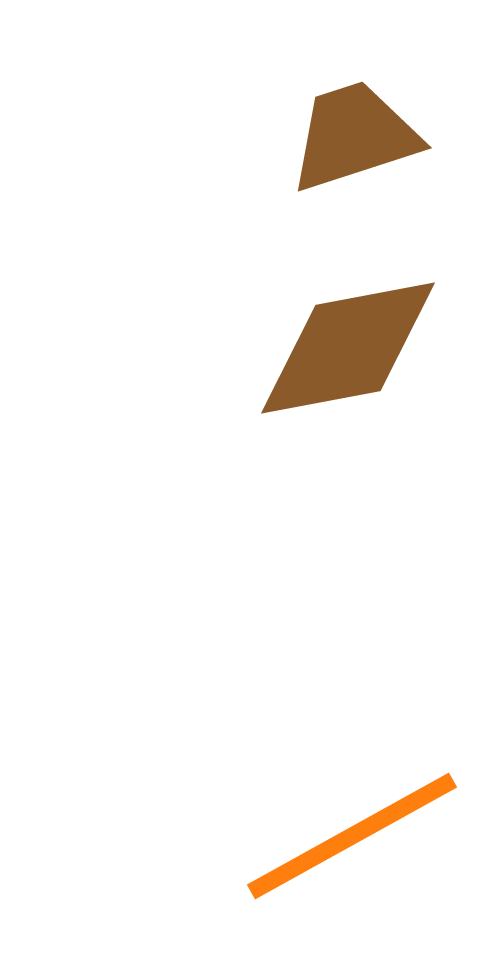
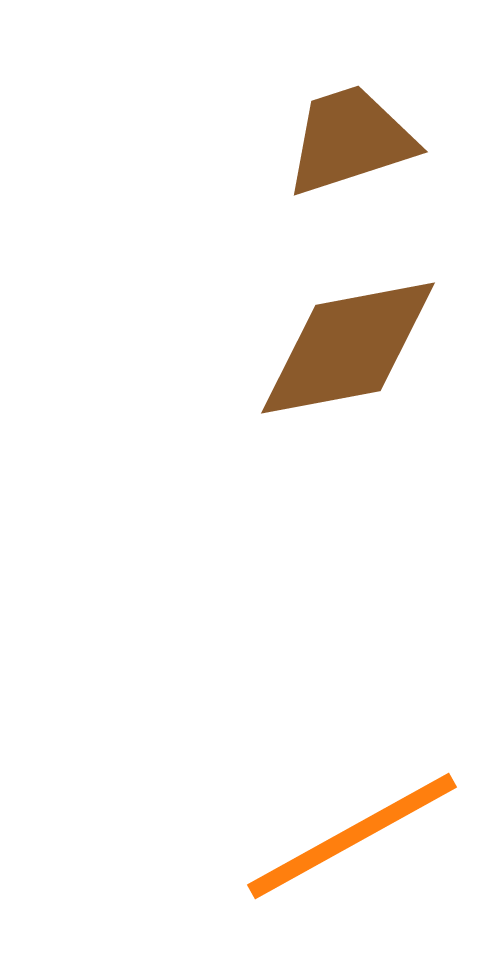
brown trapezoid: moved 4 px left, 4 px down
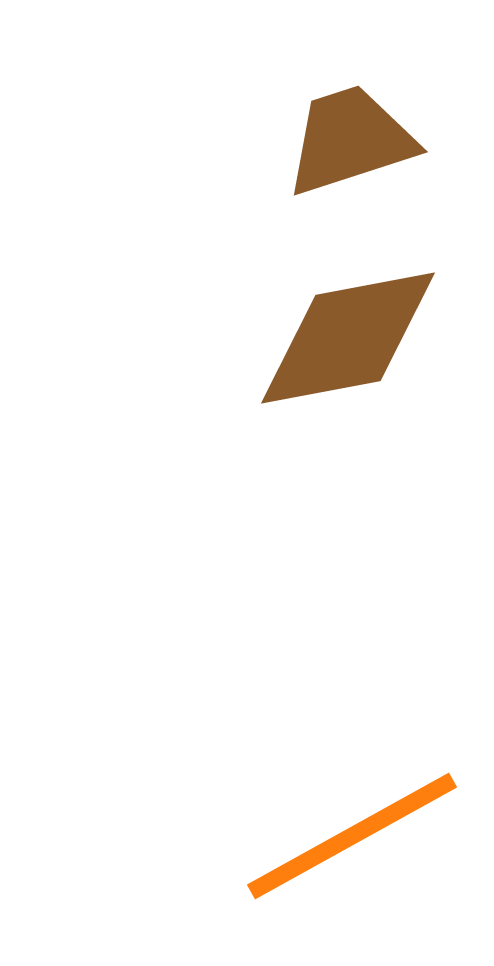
brown diamond: moved 10 px up
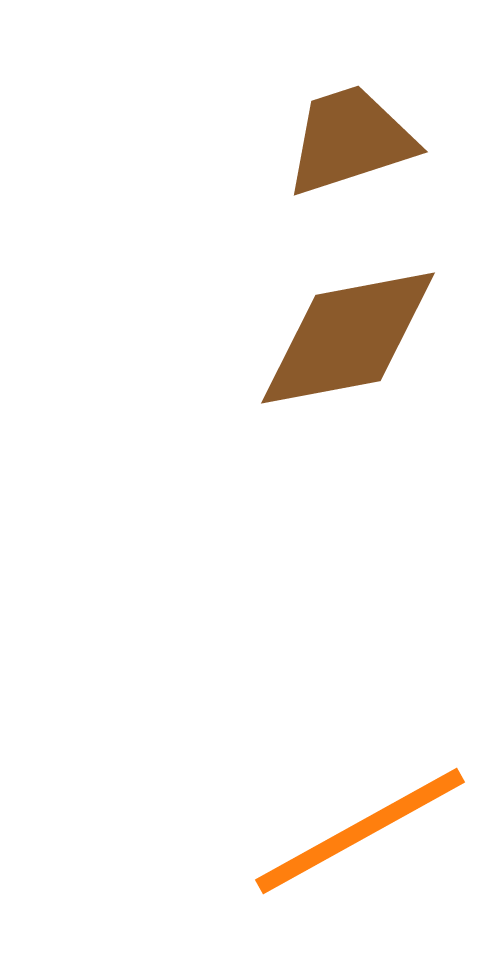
orange line: moved 8 px right, 5 px up
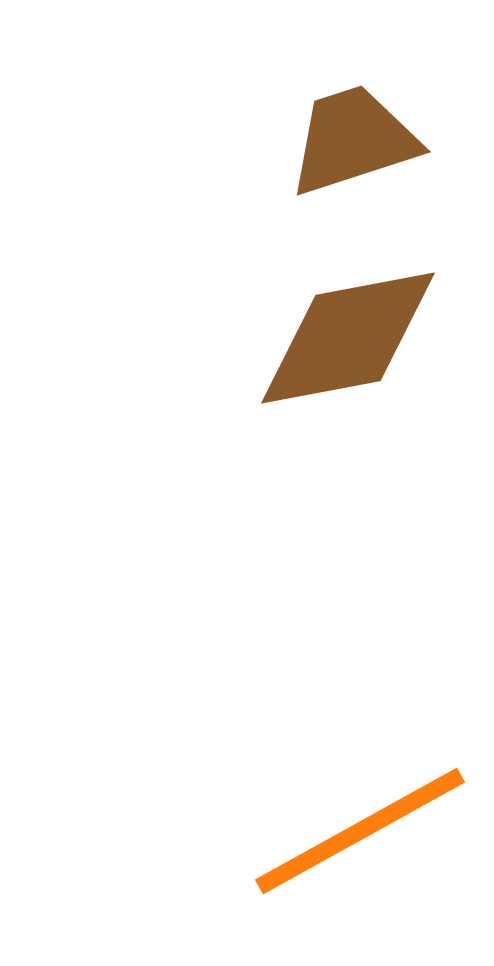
brown trapezoid: moved 3 px right
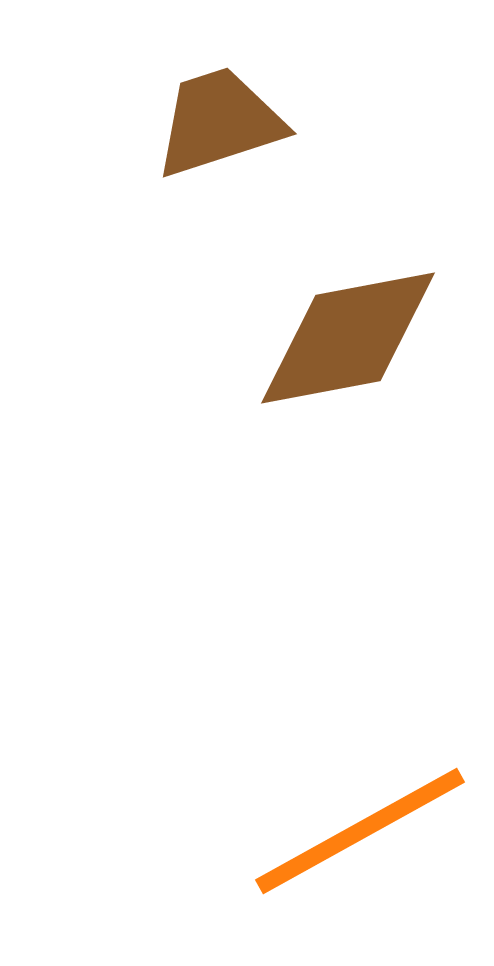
brown trapezoid: moved 134 px left, 18 px up
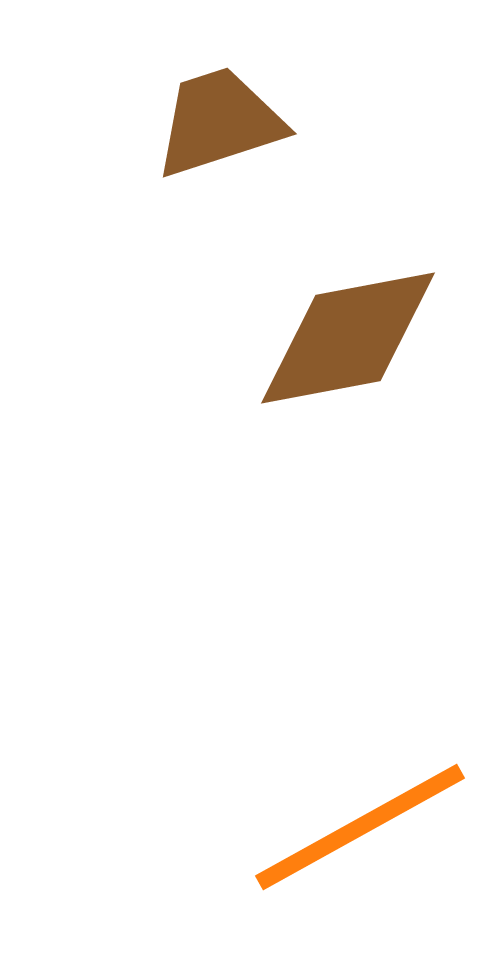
orange line: moved 4 px up
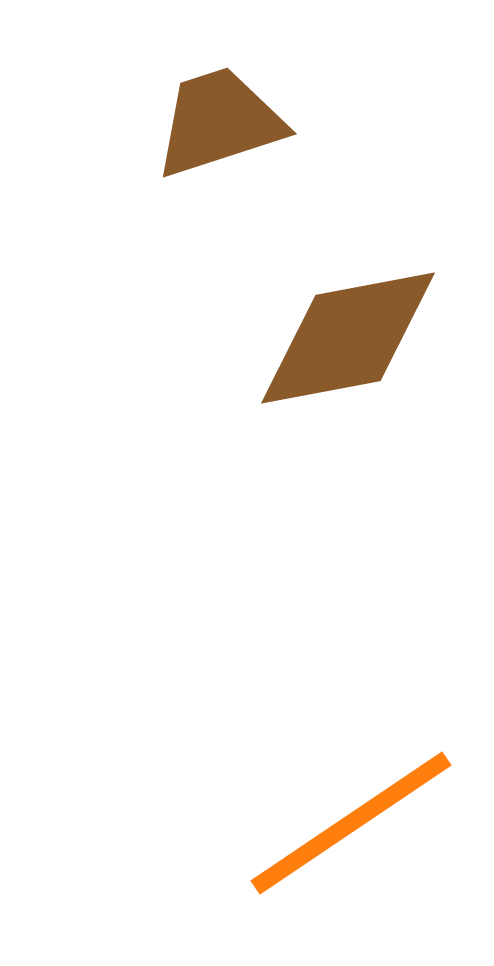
orange line: moved 9 px left, 4 px up; rotated 5 degrees counterclockwise
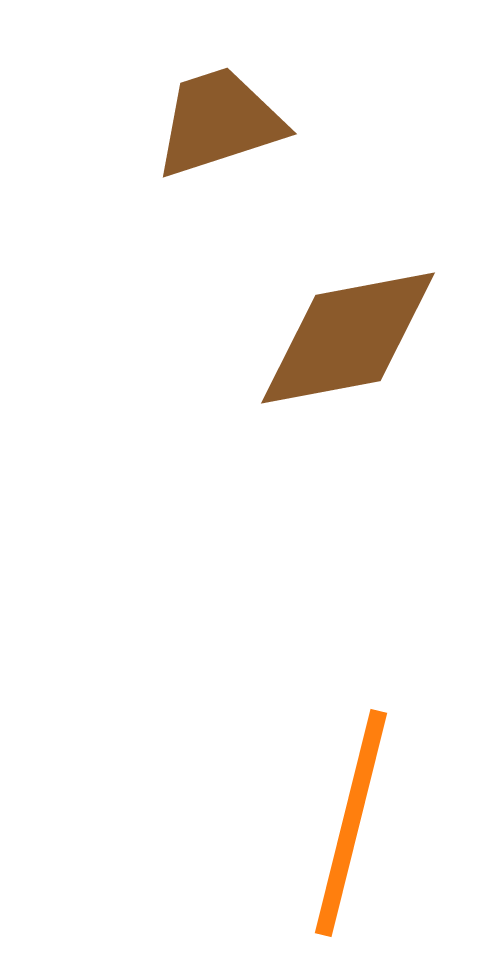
orange line: rotated 42 degrees counterclockwise
